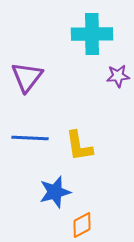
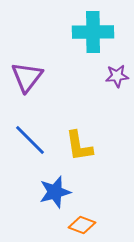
cyan cross: moved 1 px right, 2 px up
purple star: moved 1 px left
blue line: moved 2 px down; rotated 42 degrees clockwise
orange diamond: rotated 48 degrees clockwise
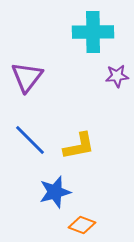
yellow L-shape: rotated 92 degrees counterclockwise
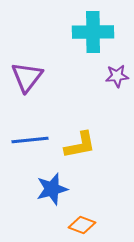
blue line: rotated 51 degrees counterclockwise
yellow L-shape: moved 1 px right, 1 px up
blue star: moved 3 px left, 3 px up
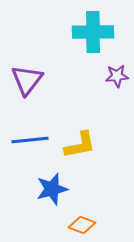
purple triangle: moved 3 px down
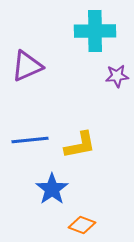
cyan cross: moved 2 px right, 1 px up
purple triangle: moved 14 px up; rotated 28 degrees clockwise
blue star: rotated 20 degrees counterclockwise
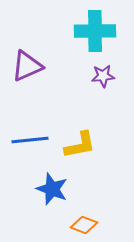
purple star: moved 14 px left
blue star: rotated 16 degrees counterclockwise
orange diamond: moved 2 px right
